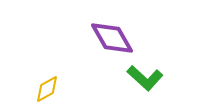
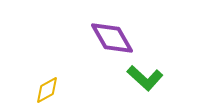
yellow diamond: moved 1 px down
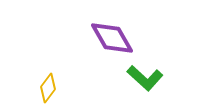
yellow diamond: moved 1 px right, 2 px up; rotated 24 degrees counterclockwise
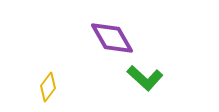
yellow diamond: moved 1 px up
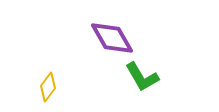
green L-shape: moved 3 px left, 1 px up; rotated 18 degrees clockwise
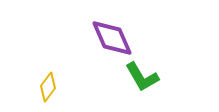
purple diamond: rotated 6 degrees clockwise
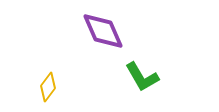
purple diamond: moved 9 px left, 7 px up
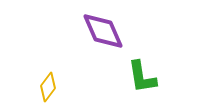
green L-shape: rotated 21 degrees clockwise
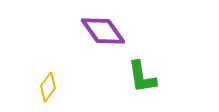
purple diamond: rotated 12 degrees counterclockwise
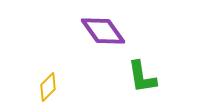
yellow diamond: rotated 8 degrees clockwise
